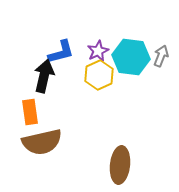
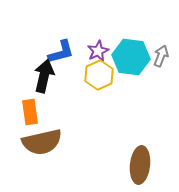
brown ellipse: moved 20 px right
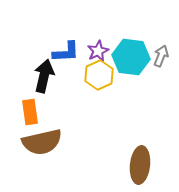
blue L-shape: moved 5 px right; rotated 12 degrees clockwise
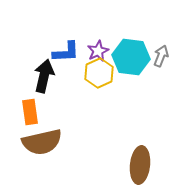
yellow hexagon: moved 2 px up
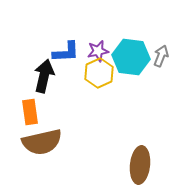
purple star: rotated 15 degrees clockwise
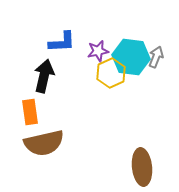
blue L-shape: moved 4 px left, 10 px up
gray arrow: moved 5 px left, 1 px down
yellow hexagon: moved 12 px right
brown semicircle: moved 2 px right, 1 px down
brown ellipse: moved 2 px right, 2 px down; rotated 12 degrees counterclockwise
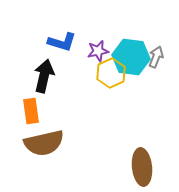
blue L-shape: rotated 20 degrees clockwise
orange rectangle: moved 1 px right, 1 px up
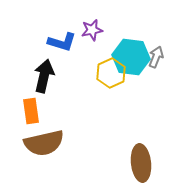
purple star: moved 6 px left, 21 px up
brown ellipse: moved 1 px left, 4 px up
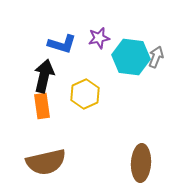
purple star: moved 7 px right, 8 px down
blue L-shape: moved 2 px down
yellow hexagon: moved 26 px left, 21 px down
orange rectangle: moved 11 px right, 5 px up
brown semicircle: moved 2 px right, 19 px down
brown ellipse: rotated 9 degrees clockwise
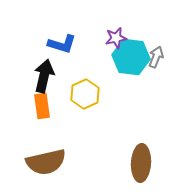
purple star: moved 17 px right
